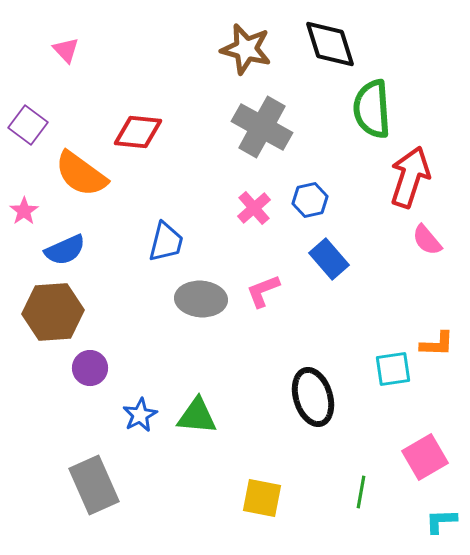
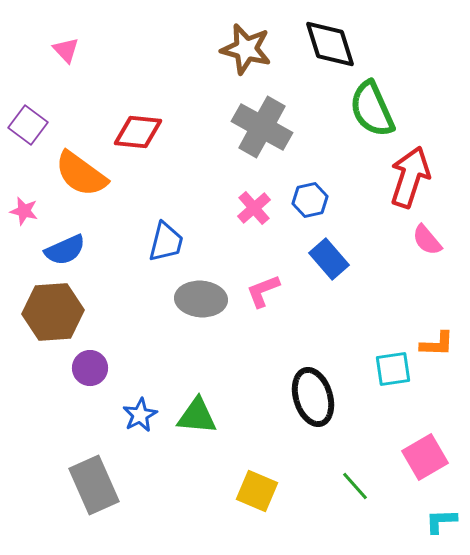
green semicircle: rotated 20 degrees counterclockwise
pink star: rotated 24 degrees counterclockwise
green line: moved 6 px left, 6 px up; rotated 52 degrees counterclockwise
yellow square: moved 5 px left, 7 px up; rotated 12 degrees clockwise
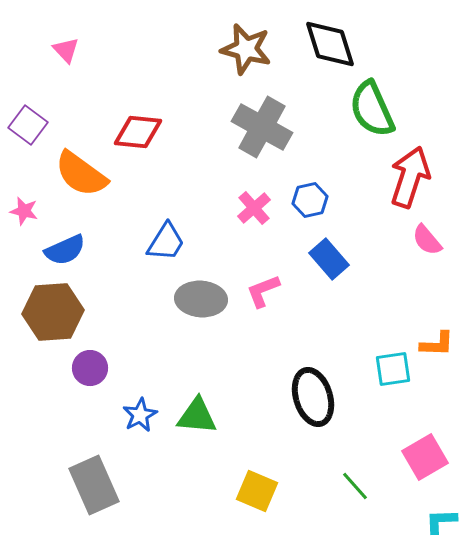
blue trapezoid: rotated 18 degrees clockwise
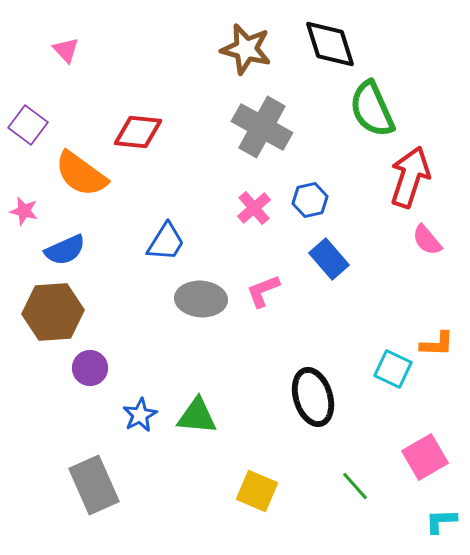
cyan square: rotated 33 degrees clockwise
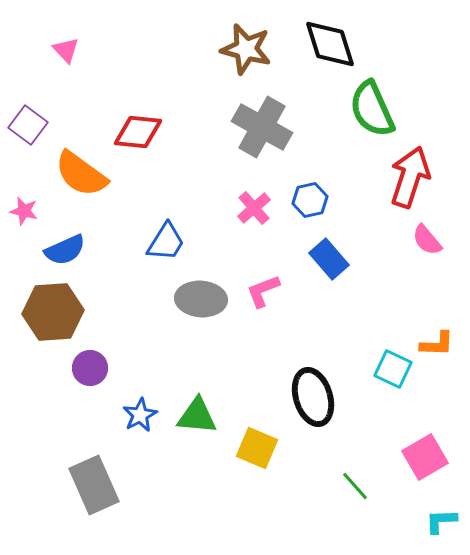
yellow square: moved 43 px up
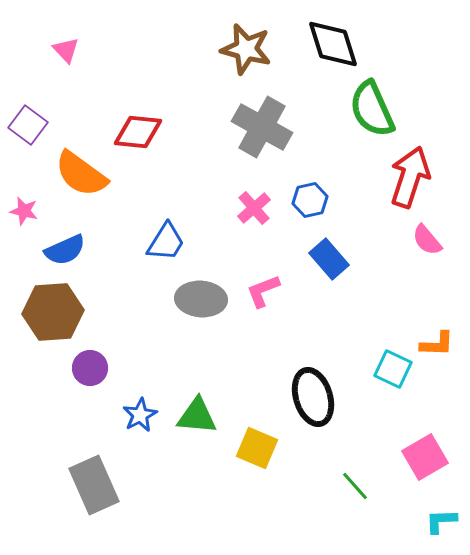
black diamond: moved 3 px right
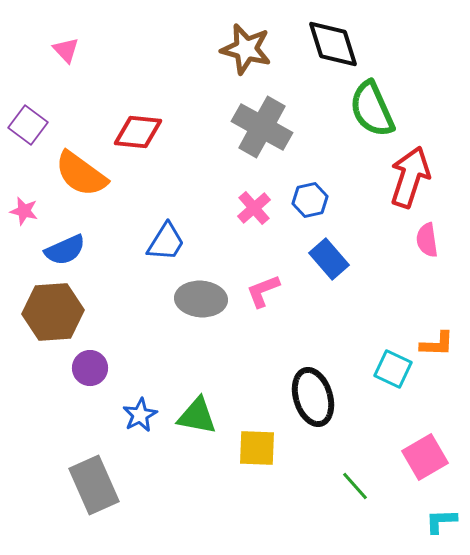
pink semicircle: rotated 32 degrees clockwise
green triangle: rotated 6 degrees clockwise
yellow square: rotated 21 degrees counterclockwise
